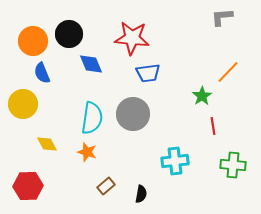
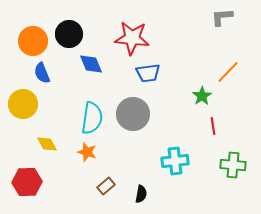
red hexagon: moved 1 px left, 4 px up
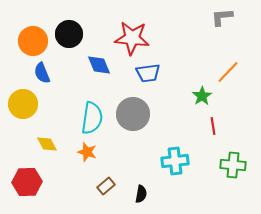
blue diamond: moved 8 px right, 1 px down
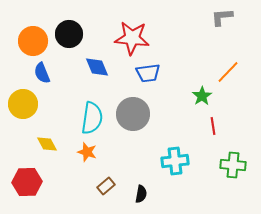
blue diamond: moved 2 px left, 2 px down
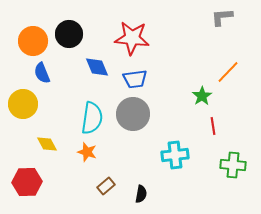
blue trapezoid: moved 13 px left, 6 px down
cyan cross: moved 6 px up
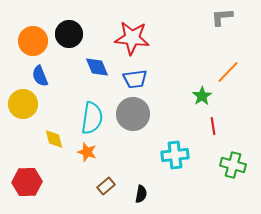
blue semicircle: moved 2 px left, 3 px down
yellow diamond: moved 7 px right, 5 px up; rotated 15 degrees clockwise
green cross: rotated 10 degrees clockwise
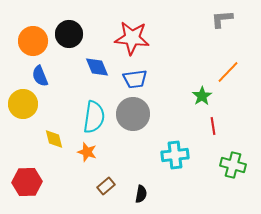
gray L-shape: moved 2 px down
cyan semicircle: moved 2 px right, 1 px up
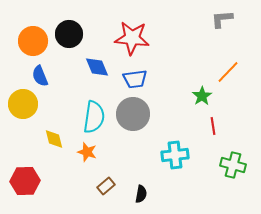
red hexagon: moved 2 px left, 1 px up
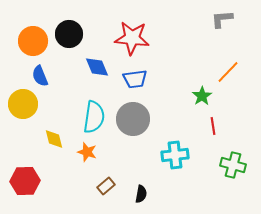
gray circle: moved 5 px down
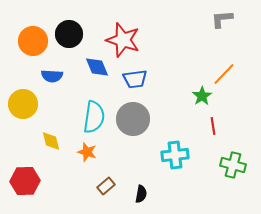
red star: moved 9 px left, 2 px down; rotated 12 degrees clockwise
orange line: moved 4 px left, 2 px down
blue semicircle: moved 12 px right; rotated 65 degrees counterclockwise
yellow diamond: moved 3 px left, 2 px down
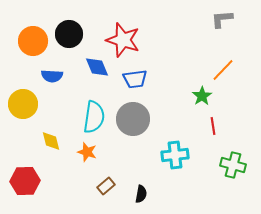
orange line: moved 1 px left, 4 px up
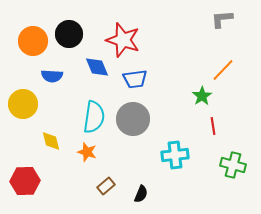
black semicircle: rotated 12 degrees clockwise
